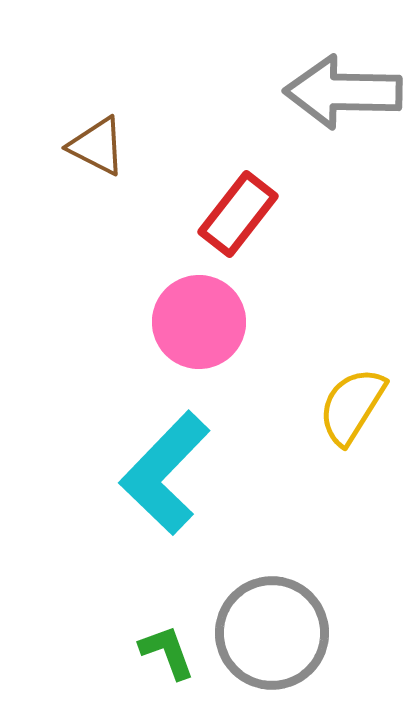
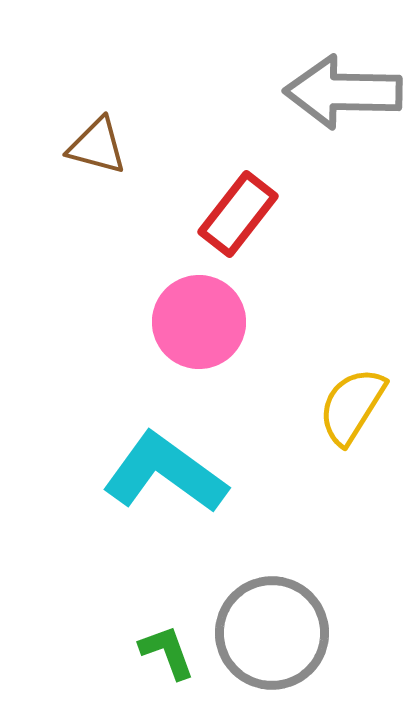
brown triangle: rotated 12 degrees counterclockwise
cyan L-shape: rotated 82 degrees clockwise
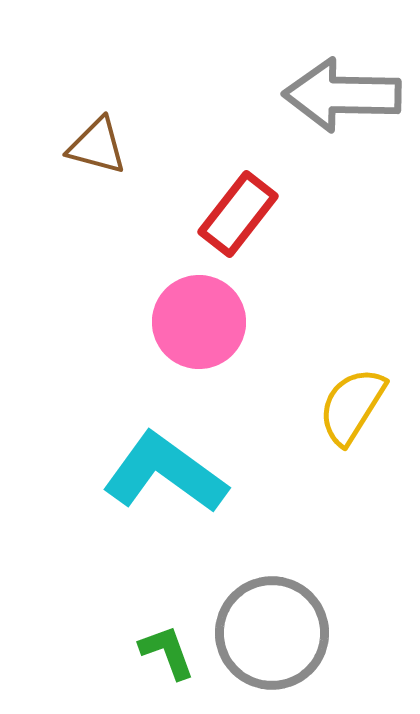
gray arrow: moved 1 px left, 3 px down
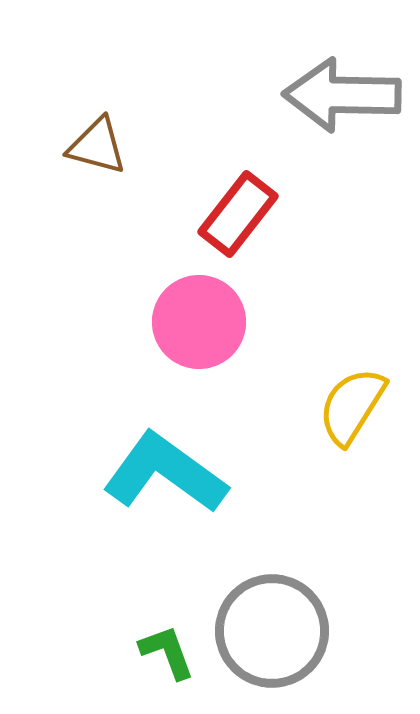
gray circle: moved 2 px up
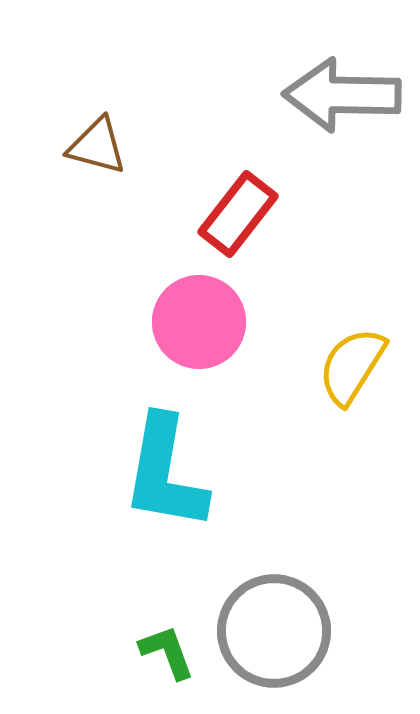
yellow semicircle: moved 40 px up
cyan L-shape: rotated 116 degrees counterclockwise
gray circle: moved 2 px right
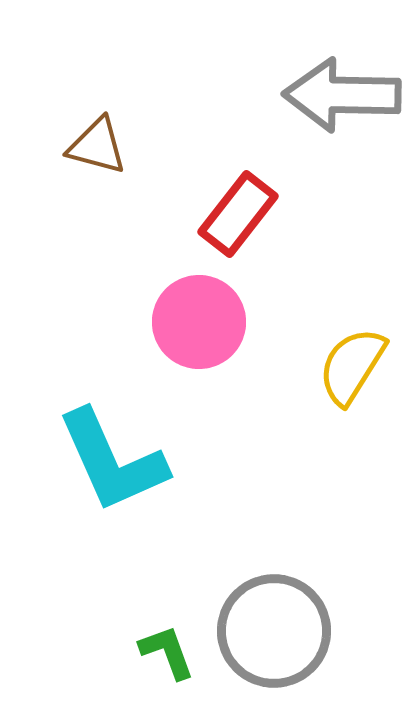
cyan L-shape: moved 53 px left, 12 px up; rotated 34 degrees counterclockwise
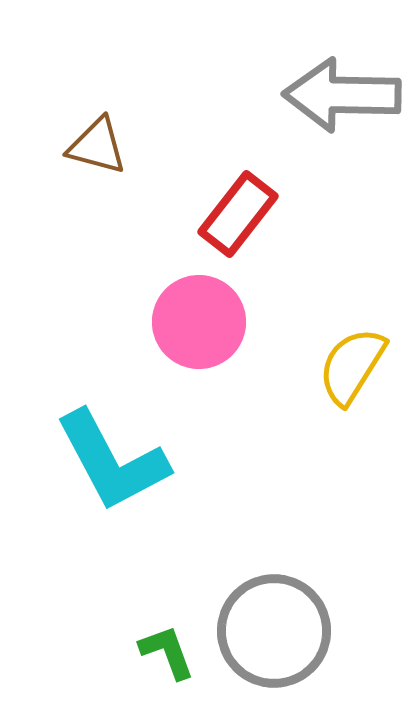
cyan L-shape: rotated 4 degrees counterclockwise
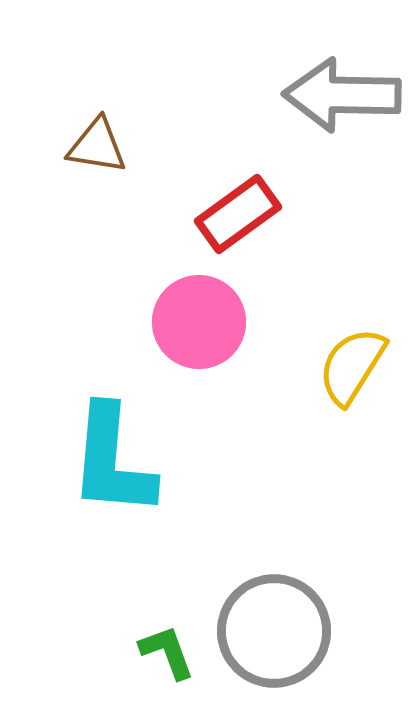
brown triangle: rotated 6 degrees counterclockwise
red rectangle: rotated 16 degrees clockwise
cyan L-shape: rotated 33 degrees clockwise
